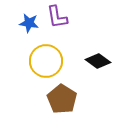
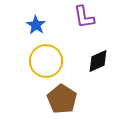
purple L-shape: moved 27 px right
blue star: moved 7 px right, 2 px down; rotated 24 degrees clockwise
black diamond: rotated 60 degrees counterclockwise
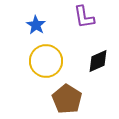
brown pentagon: moved 5 px right
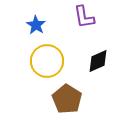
yellow circle: moved 1 px right
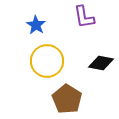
black diamond: moved 3 px right, 2 px down; rotated 35 degrees clockwise
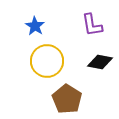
purple L-shape: moved 8 px right, 8 px down
blue star: moved 1 px left, 1 px down
black diamond: moved 1 px left, 1 px up
